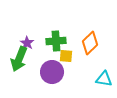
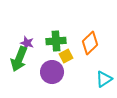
purple star: rotated 16 degrees counterclockwise
yellow square: rotated 32 degrees counterclockwise
cyan triangle: rotated 42 degrees counterclockwise
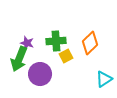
purple circle: moved 12 px left, 2 px down
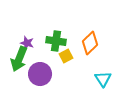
green cross: rotated 12 degrees clockwise
cyan triangle: moved 1 px left; rotated 30 degrees counterclockwise
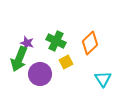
green cross: rotated 18 degrees clockwise
yellow square: moved 6 px down
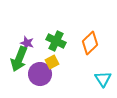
yellow square: moved 14 px left
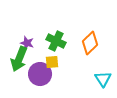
yellow square: rotated 24 degrees clockwise
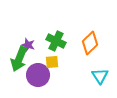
purple star: moved 1 px right, 2 px down
purple circle: moved 2 px left, 1 px down
cyan triangle: moved 3 px left, 3 px up
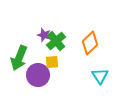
green cross: rotated 24 degrees clockwise
purple star: moved 16 px right, 10 px up
green arrow: moved 1 px up
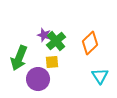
purple circle: moved 4 px down
